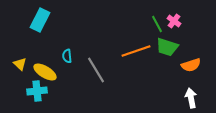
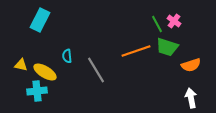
yellow triangle: moved 1 px right, 1 px down; rotated 32 degrees counterclockwise
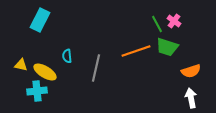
orange semicircle: moved 6 px down
gray line: moved 2 px up; rotated 44 degrees clockwise
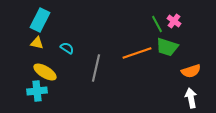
orange line: moved 1 px right, 2 px down
cyan semicircle: moved 8 px up; rotated 128 degrees clockwise
yellow triangle: moved 16 px right, 22 px up
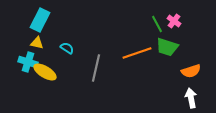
cyan cross: moved 9 px left, 29 px up; rotated 24 degrees clockwise
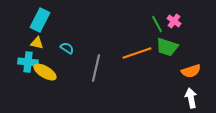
cyan cross: rotated 12 degrees counterclockwise
